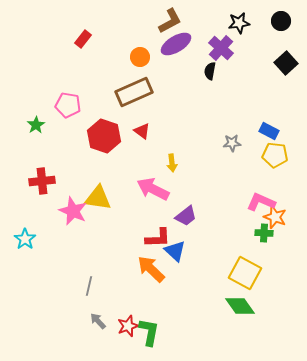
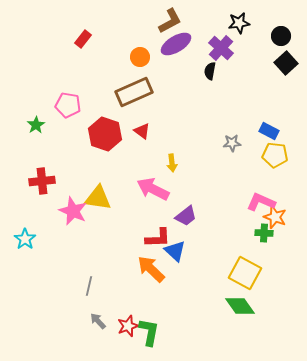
black circle: moved 15 px down
red hexagon: moved 1 px right, 2 px up
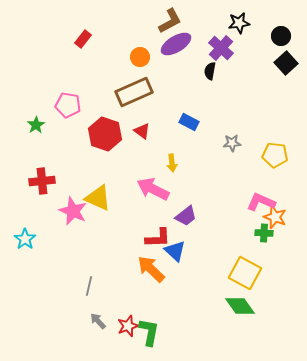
blue rectangle: moved 80 px left, 9 px up
yellow triangle: rotated 16 degrees clockwise
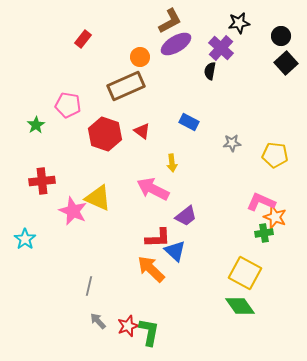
brown rectangle: moved 8 px left, 6 px up
green cross: rotated 12 degrees counterclockwise
